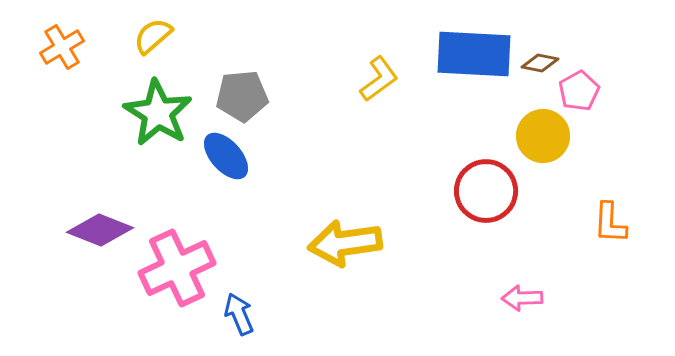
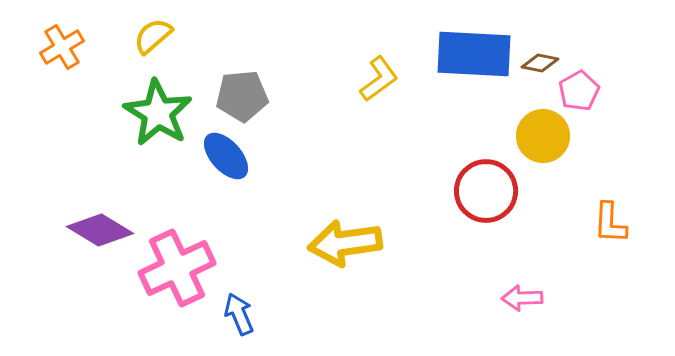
purple diamond: rotated 10 degrees clockwise
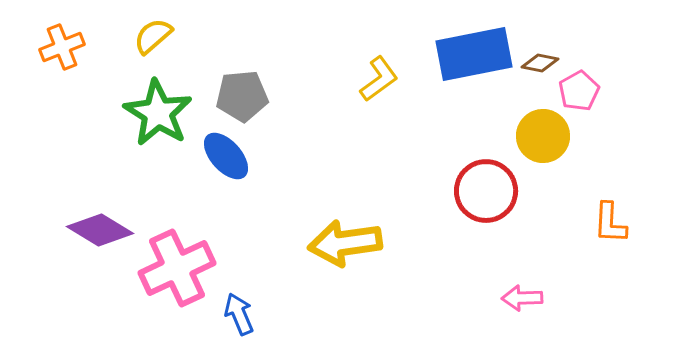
orange cross: rotated 9 degrees clockwise
blue rectangle: rotated 14 degrees counterclockwise
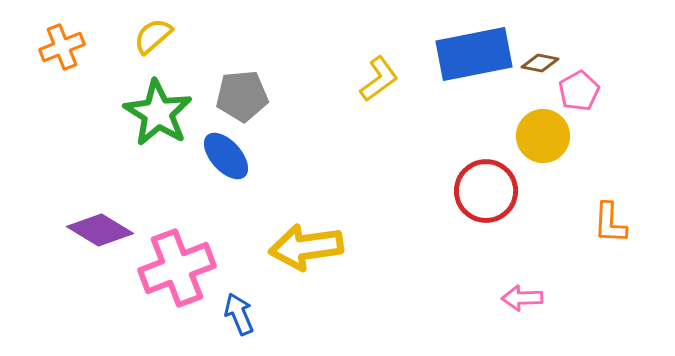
yellow arrow: moved 39 px left, 4 px down
pink cross: rotated 4 degrees clockwise
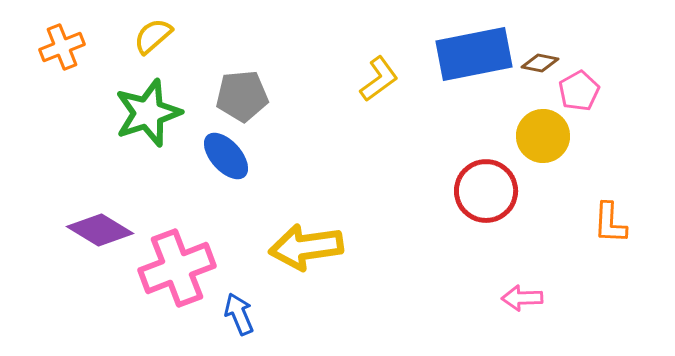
green star: moved 10 px left; rotated 22 degrees clockwise
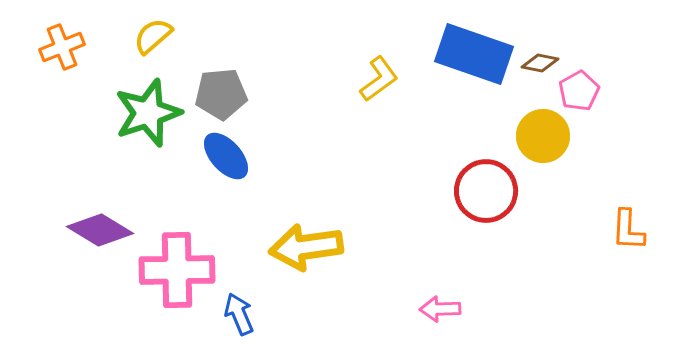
blue rectangle: rotated 30 degrees clockwise
gray pentagon: moved 21 px left, 2 px up
orange L-shape: moved 18 px right, 7 px down
pink cross: moved 2 px down; rotated 20 degrees clockwise
pink arrow: moved 82 px left, 11 px down
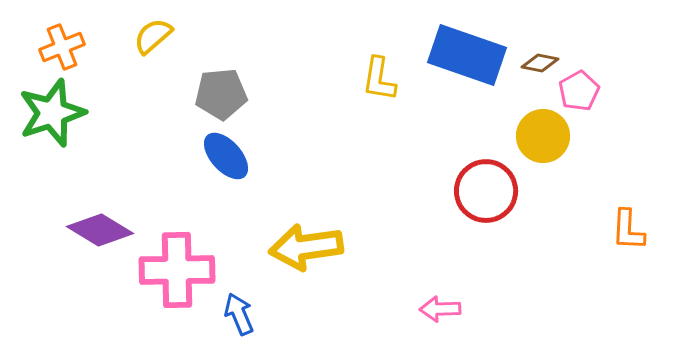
blue rectangle: moved 7 px left, 1 px down
yellow L-shape: rotated 135 degrees clockwise
green star: moved 96 px left
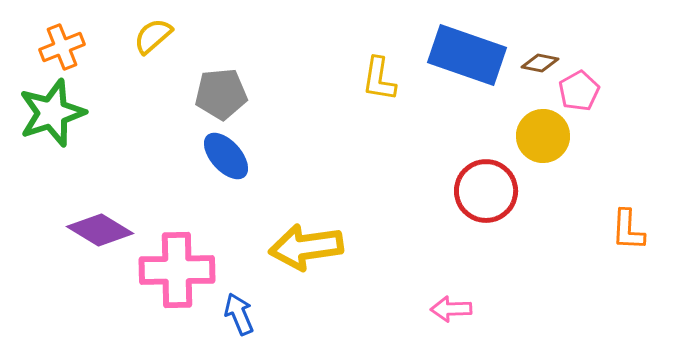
pink arrow: moved 11 px right
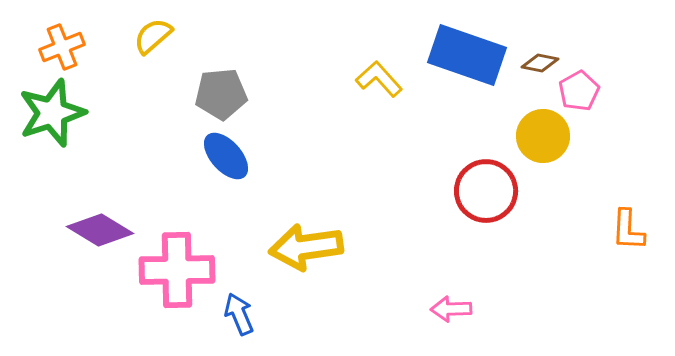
yellow L-shape: rotated 129 degrees clockwise
